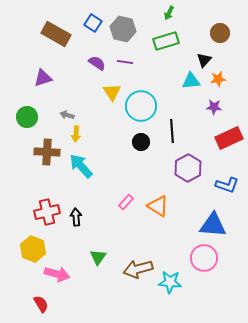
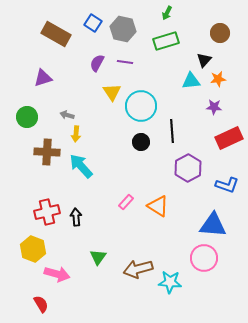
green arrow: moved 2 px left
purple semicircle: rotated 96 degrees counterclockwise
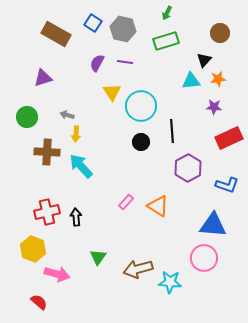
red semicircle: moved 2 px left, 2 px up; rotated 18 degrees counterclockwise
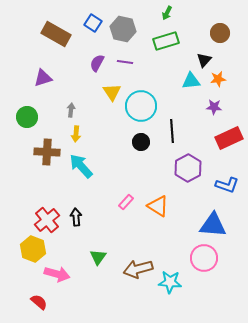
gray arrow: moved 4 px right, 5 px up; rotated 80 degrees clockwise
red cross: moved 8 px down; rotated 25 degrees counterclockwise
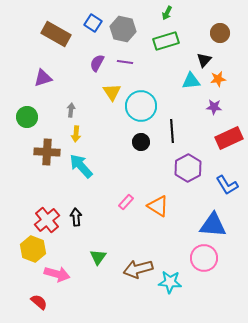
blue L-shape: rotated 40 degrees clockwise
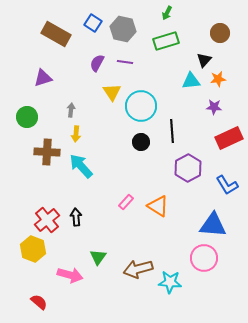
pink arrow: moved 13 px right, 1 px down
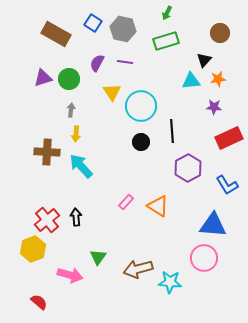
green circle: moved 42 px right, 38 px up
yellow hexagon: rotated 20 degrees clockwise
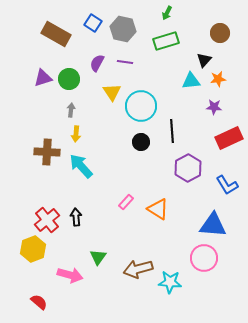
orange triangle: moved 3 px down
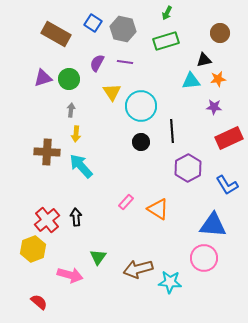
black triangle: rotated 35 degrees clockwise
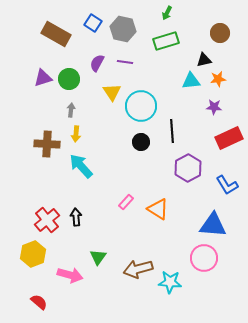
brown cross: moved 8 px up
yellow hexagon: moved 5 px down
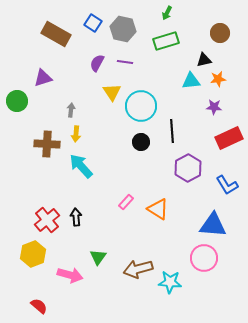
green circle: moved 52 px left, 22 px down
red semicircle: moved 4 px down
